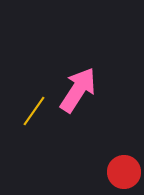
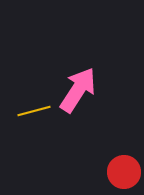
yellow line: rotated 40 degrees clockwise
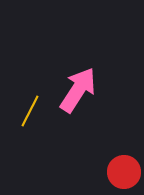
yellow line: moved 4 px left; rotated 48 degrees counterclockwise
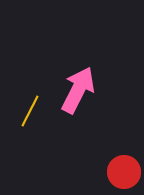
pink arrow: rotated 6 degrees counterclockwise
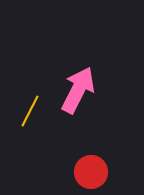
red circle: moved 33 px left
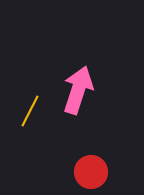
pink arrow: rotated 9 degrees counterclockwise
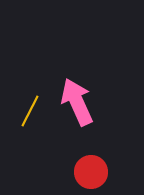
pink arrow: moved 1 px left, 12 px down; rotated 42 degrees counterclockwise
